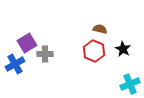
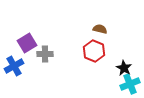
black star: moved 1 px right, 19 px down
blue cross: moved 1 px left, 2 px down
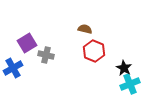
brown semicircle: moved 15 px left
gray cross: moved 1 px right, 1 px down; rotated 14 degrees clockwise
blue cross: moved 1 px left, 2 px down
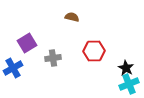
brown semicircle: moved 13 px left, 12 px up
red hexagon: rotated 25 degrees counterclockwise
gray cross: moved 7 px right, 3 px down; rotated 21 degrees counterclockwise
black star: moved 2 px right
cyan cross: moved 1 px left
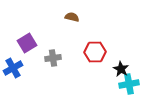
red hexagon: moved 1 px right, 1 px down
black star: moved 5 px left, 1 px down
cyan cross: rotated 12 degrees clockwise
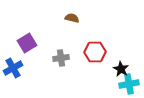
brown semicircle: moved 1 px down
gray cross: moved 8 px right
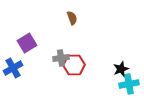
brown semicircle: rotated 56 degrees clockwise
red hexagon: moved 21 px left, 13 px down
black star: rotated 21 degrees clockwise
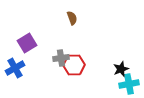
blue cross: moved 2 px right
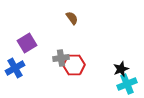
brown semicircle: rotated 16 degrees counterclockwise
cyan cross: moved 2 px left; rotated 12 degrees counterclockwise
